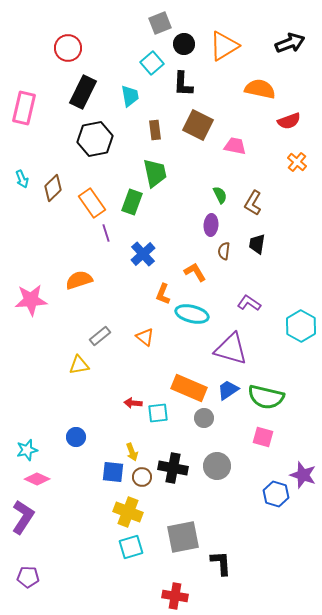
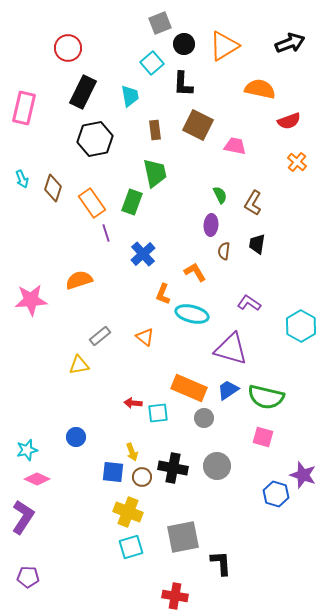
brown diamond at (53, 188): rotated 28 degrees counterclockwise
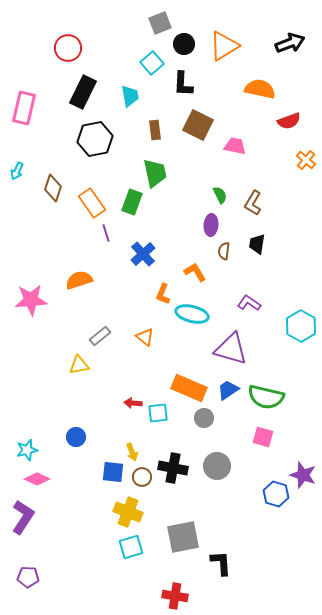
orange cross at (297, 162): moved 9 px right, 2 px up
cyan arrow at (22, 179): moved 5 px left, 8 px up; rotated 48 degrees clockwise
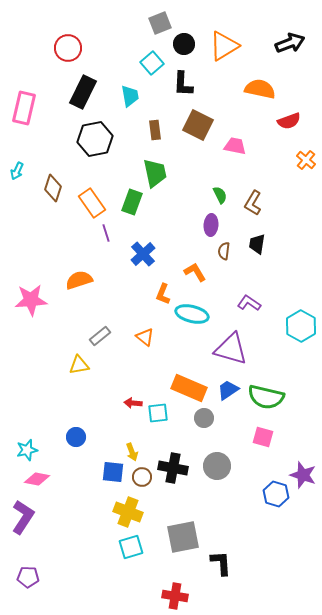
pink diamond at (37, 479): rotated 15 degrees counterclockwise
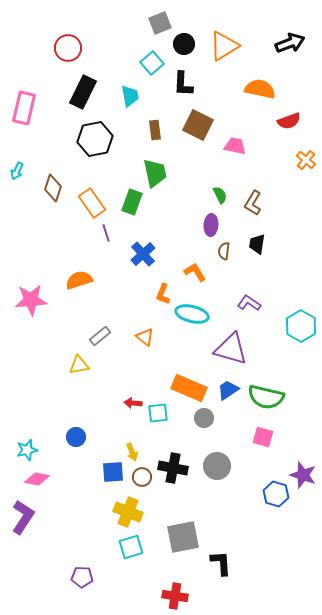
blue square at (113, 472): rotated 10 degrees counterclockwise
purple pentagon at (28, 577): moved 54 px right
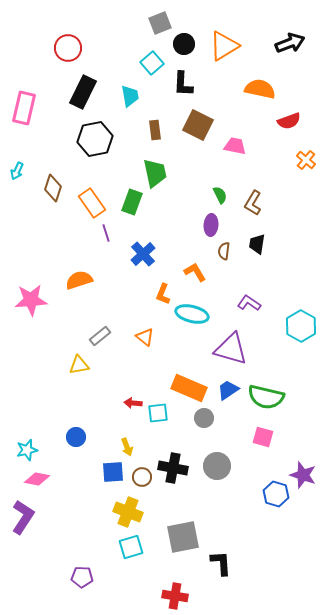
yellow arrow at (132, 452): moved 5 px left, 5 px up
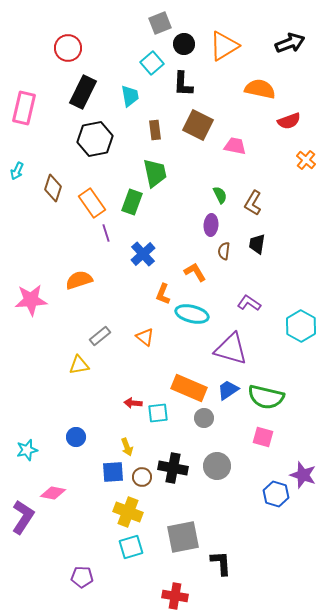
pink diamond at (37, 479): moved 16 px right, 14 px down
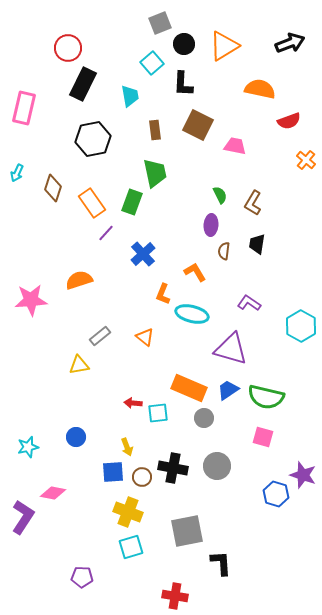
black rectangle at (83, 92): moved 8 px up
black hexagon at (95, 139): moved 2 px left
cyan arrow at (17, 171): moved 2 px down
purple line at (106, 233): rotated 60 degrees clockwise
cyan star at (27, 450): moved 1 px right, 3 px up
gray square at (183, 537): moved 4 px right, 6 px up
